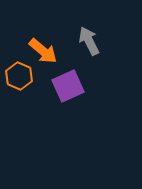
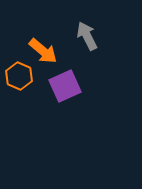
gray arrow: moved 2 px left, 5 px up
purple square: moved 3 px left
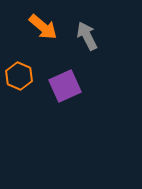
orange arrow: moved 24 px up
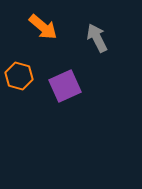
gray arrow: moved 10 px right, 2 px down
orange hexagon: rotated 8 degrees counterclockwise
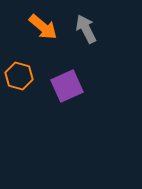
gray arrow: moved 11 px left, 9 px up
purple square: moved 2 px right
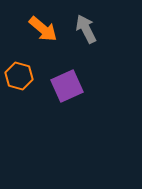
orange arrow: moved 2 px down
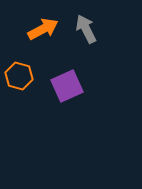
orange arrow: rotated 68 degrees counterclockwise
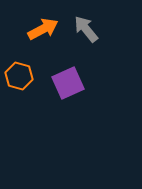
gray arrow: rotated 12 degrees counterclockwise
purple square: moved 1 px right, 3 px up
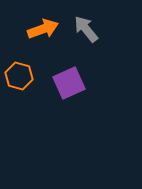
orange arrow: rotated 8 degrees clockwise
purple square: moved 1 px right
